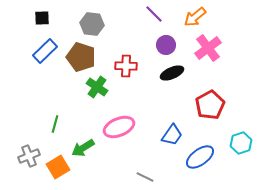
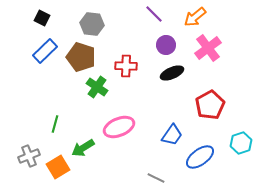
black square: rotated 28 degrees clockwise
gray line: moved 11 px right, 1 px down
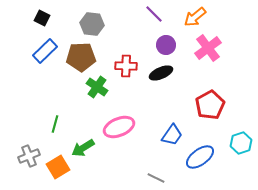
brown pentagon: rotated 20 degrees counterclockwise
black ellipse: moved 11 px left
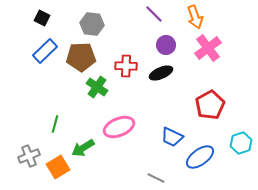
orange arrow: rotated 70 degrees counterclockwise
blue trapezoid: moved 2 px down; rotated 80 degrees clockwise
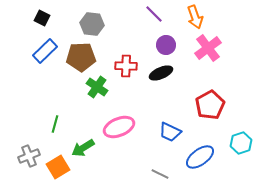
blue trapezoid: moved 2 px left, 5 px up
gray line: moved 4 px right, 4 px up
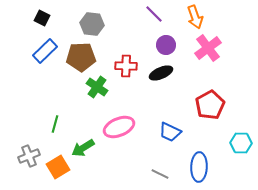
cyan hexagon: rotated 20 degrees clockwise
blue ellipse: moved 1 px left, 10 px down; rotated 52 degrees counterclockwise
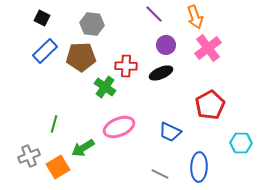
green cross: moved 8 px right
green line: moved 1 px left
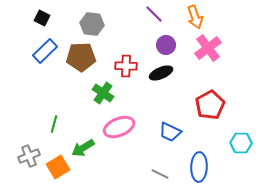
green cross: moved 2 px left, 6 px down
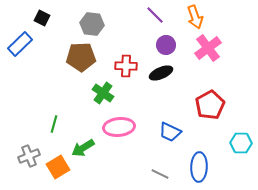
purple line: moved 1 px right, 1 px down
blue rectangle: moved 25 px left, 7 px up
pink ellipse: rotated 16 degrees clockwise
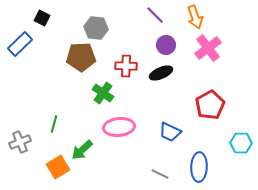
gray hexagon: moved 4 px right, 4 px down
green arrow: moved 1 px left, 2 px down; rotated 10 degrees counterclockwise
gray cross: moved 9 px left, 14 px up
